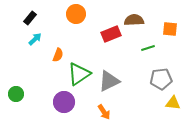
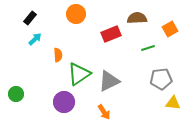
brown semicircle: moved 3 px right, 2 px up
orange square: rotated 35 degrees counterclockwise
orange semicircle: rotated 24 degrees counterclockwise
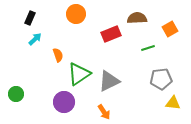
black rectangle: rotated 16 degrees counterclockwise
orange semicircle: rotated 16 degrees counterclockwise
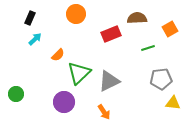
orange semicircle: rotated 64 degrees clockwise
green triangle: moved 1 px up; rotated 10 degrees counterclockwise
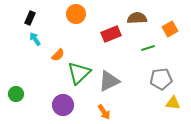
cyan arrow: rotated 80 degrees counterclockwise
purple circle: moved 1 px left, 3 px down
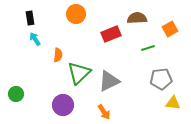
black rectangle: rotated 32 degrees counterclockwise
orange semicircle: rotated 40 degrees counterclockwise
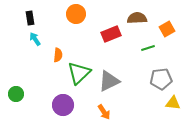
orange square: moved 3 px left
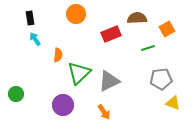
yellow triangle: rotated 14 degrees clockwise
